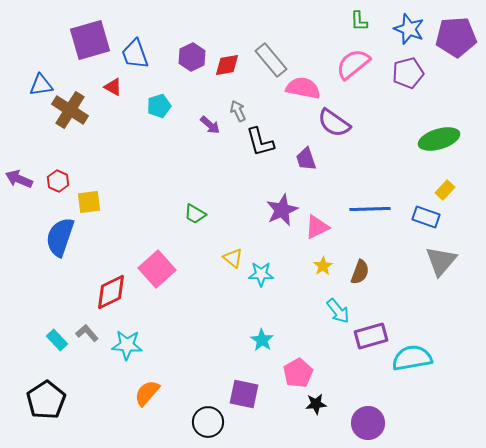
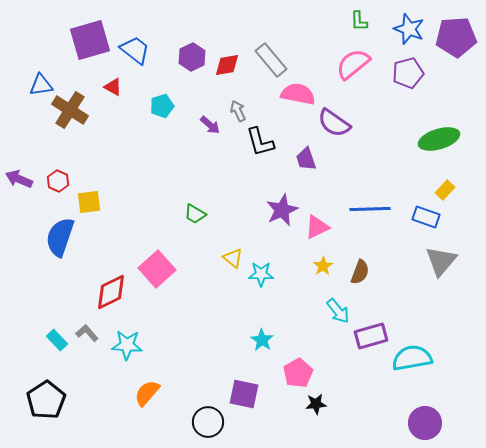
blue trapezoid at (135, 54): moved 4 px up; rotated 148 degrees clockwise
pink semicircle at (303, 88): moved 5 px left, 6 px down
cyan pentagon at (159, 106): moved 3 px right
purple circle at (368, 423): moved 57 px right
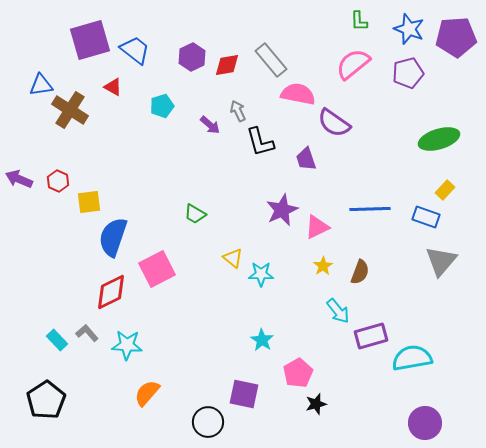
blue semicircle at (60, 237): moved 53 px right
pink square at (157, 269): rotated 15 degrees clockwise
black star at (316, 404): rotated 10 degrees counterclockwise
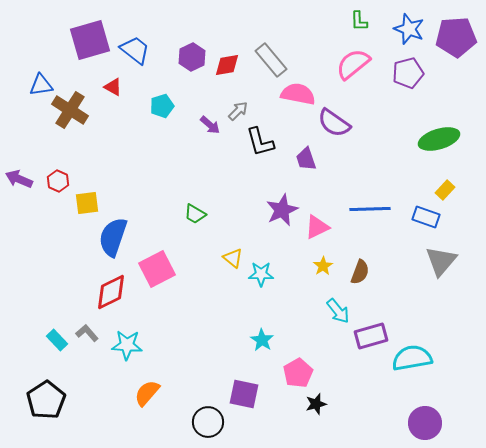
gray arrow at (238, 111): rotated 70 degrees clockwise
yellow square at (89, 202): moved 2 px left, 1 px down
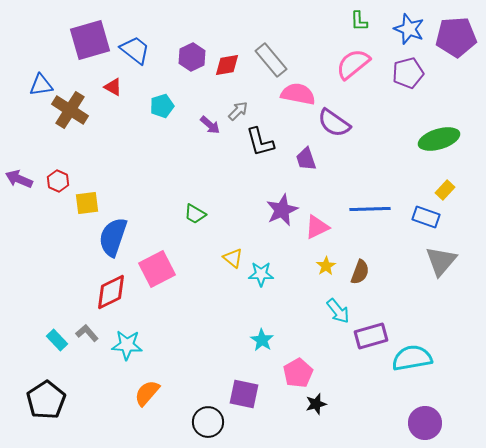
yellow star at (323, 266): moved 3 px right
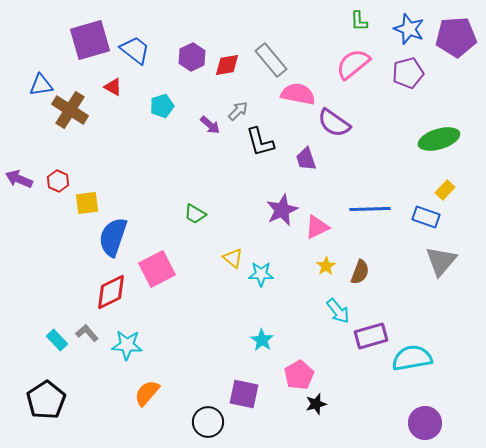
pink pentagon at (298, 373): moved 1 px right, 2 px down
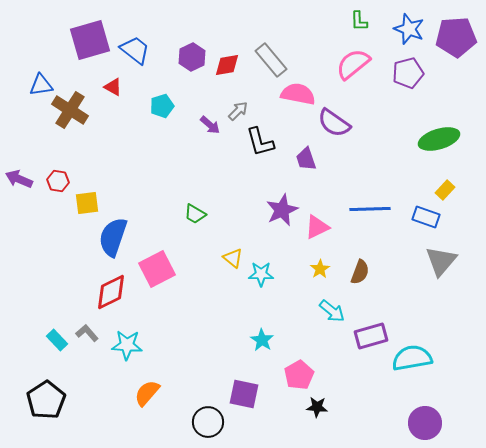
red hexagon at (58, 181): rotated 15 degrees counterclockwise
yellow star at (326, 266): moved 6 px left, 3 px down
cyan arrow at (338, 311): moved 6 px left; rotated 12 degrees counterclockwise
black star at (316, 404): moved 1 px right, 3 px down; rotated 20 degrees clockwise
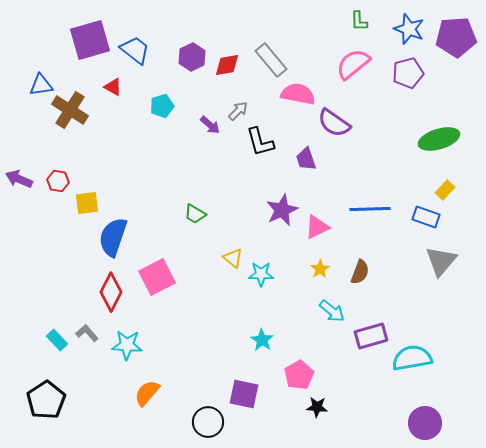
pink square at (157, 269): moved 8 px down
red diamond at (111, 292): rotated 36 degrees counterclockwise
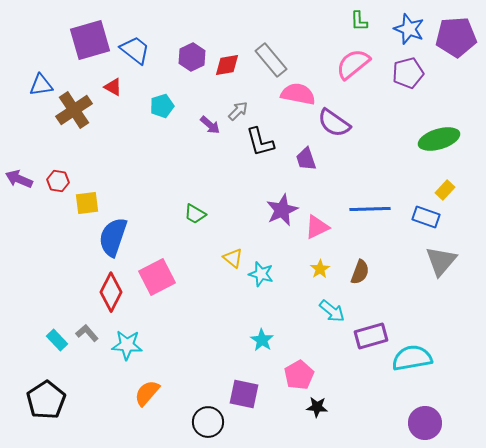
brown cross at (70, 110): moved 4 px right; rotated 24 degrees clockwise
cyan star at (261, 274): rotated 15 degrees clockwise
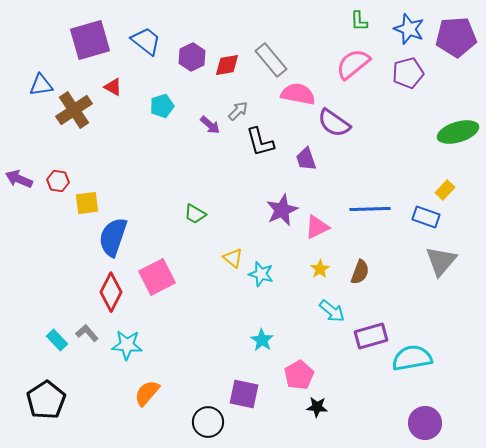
blue trapezoid at (135, 50): moved 11 px right, 9 px up
green ellipse at (439, 139): moved 19 px right, 7 px up
